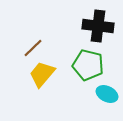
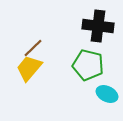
yellow trapezoid: moved 13 px left, 6 px up
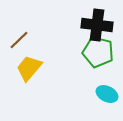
black cross: moved 1 px left, 1 px up
brown line: moved 14 px left, 8 px up
green pentagon: moved 10 px right, 13 px up
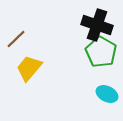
black cross: rotated 12 degrees clockwise
brown line: moved 3 px left, 1 px up
green pentagon: moved 3 px right; rotated 16 degrees clockwise
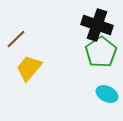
green pentagon: rotated 8 degrees clockwise
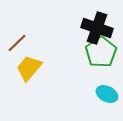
black cross: moved 3 px down
brown line: moved 1 px right, 4 px down
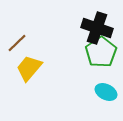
cyan ellipse: moved 1 px left, 2 px up
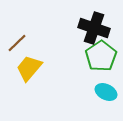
black cross: moved 3 px left
green pentagon: moved 4 px down
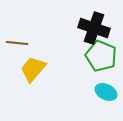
brown line: rotated 50 degrees clockwise
green pentagon: rotated 16 degrees counterclockwise
yellow trapezoid: moved 4 px right, 1 px down
